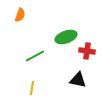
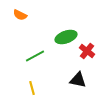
orange semicircle: rotated 96 degrees clockwise
red cross: rotated 28 degrees clockwise
yellow line: rotated 24 degrees counterclockwise
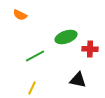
red cross: moved 3 px right, 2 px up; rotated 35 degrees counterclockwise
yellow line: rotated 40 degrees clockwise
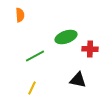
orange semicircle: rotated 120 degrees counterclockwise
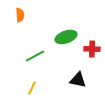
red cross: moved 2 px right
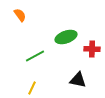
orange semicircle: rotated 32 degrees counterclockwise
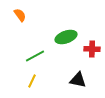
yellow line: moved 7 px up
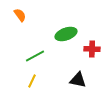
green ellipse: moved 3 px up
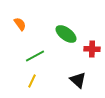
orange semicircle: moved 9 px down
green ellipse: rotated 55 degrees clockwise
black triangle: rotated 30 degrees clockwise
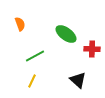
orange semicircle: rotated 16 degrees clockwise
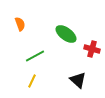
red cross: rotated 14 degrees clockwise
